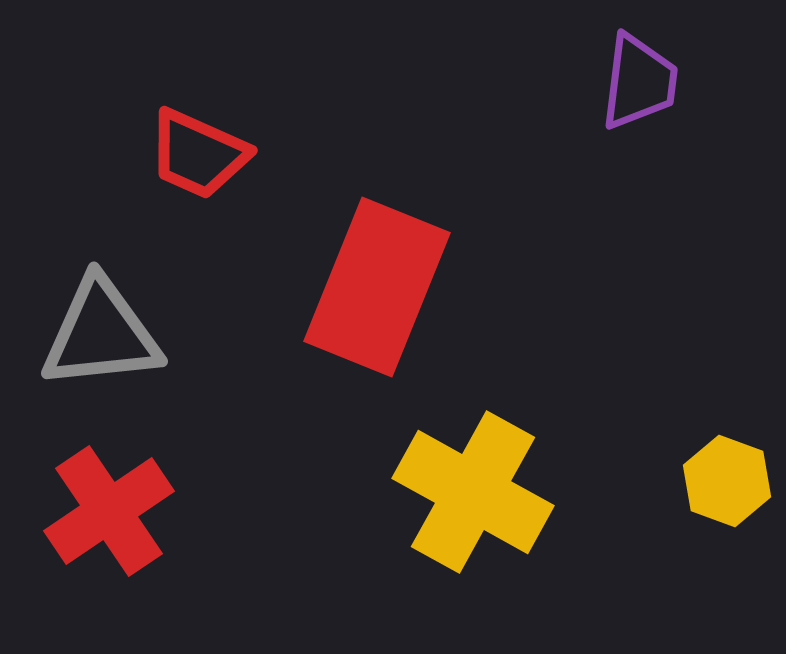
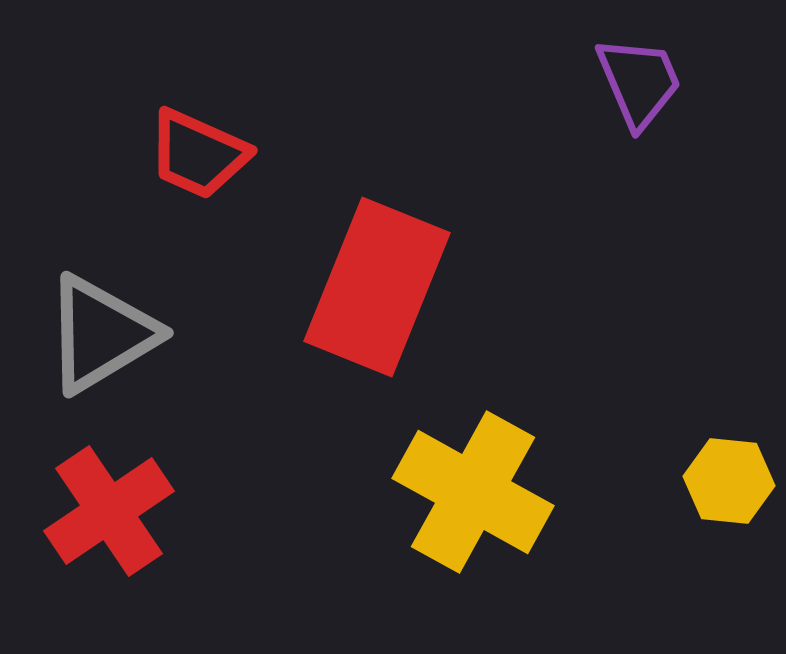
purple trapezoid: rotated 30 degrees counterclockwise
gray triangle: rotated 25 degrees counterclockwise
yellow hexagon: moved 2 px right; rotated 14 degrees counterclockwise
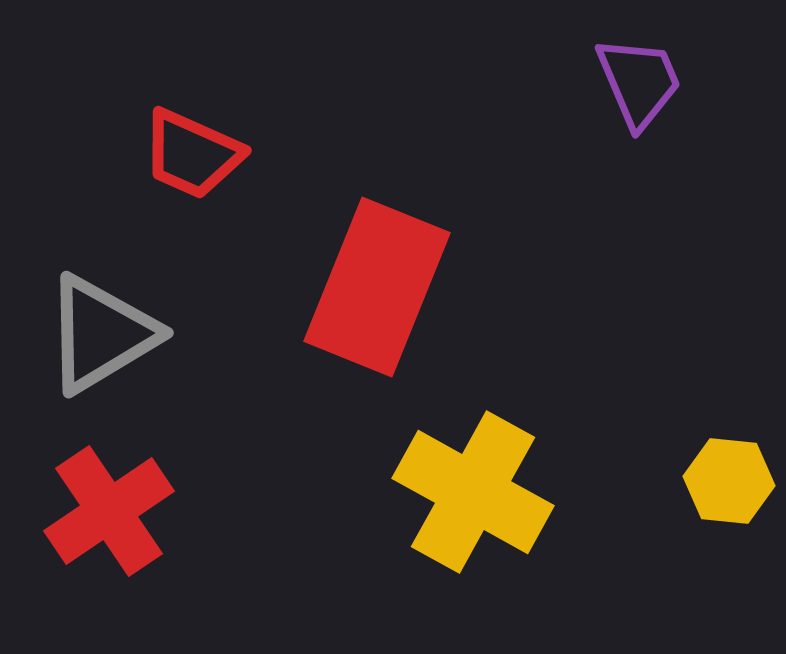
red trapezoid: moved 6 px left
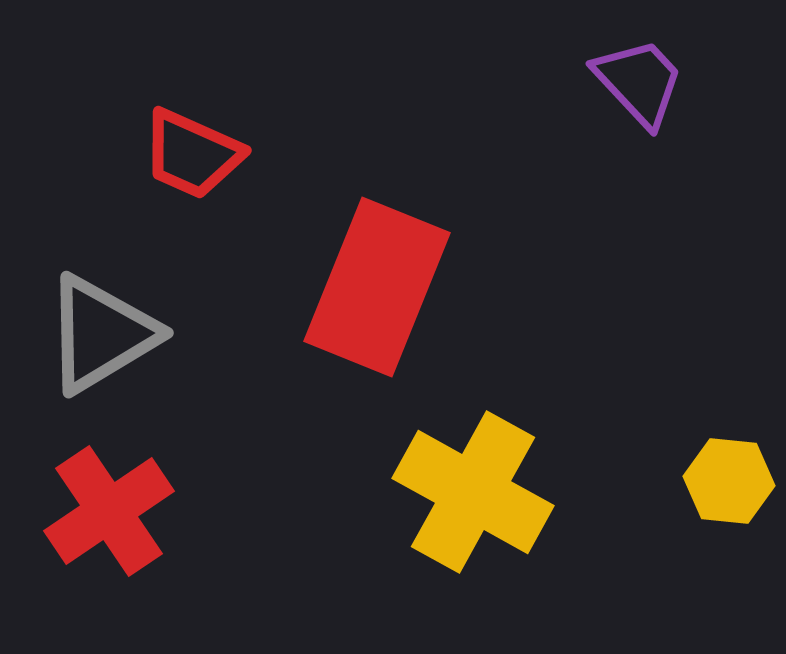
purple trapezoid: rotated 20 degrees counterclockwise
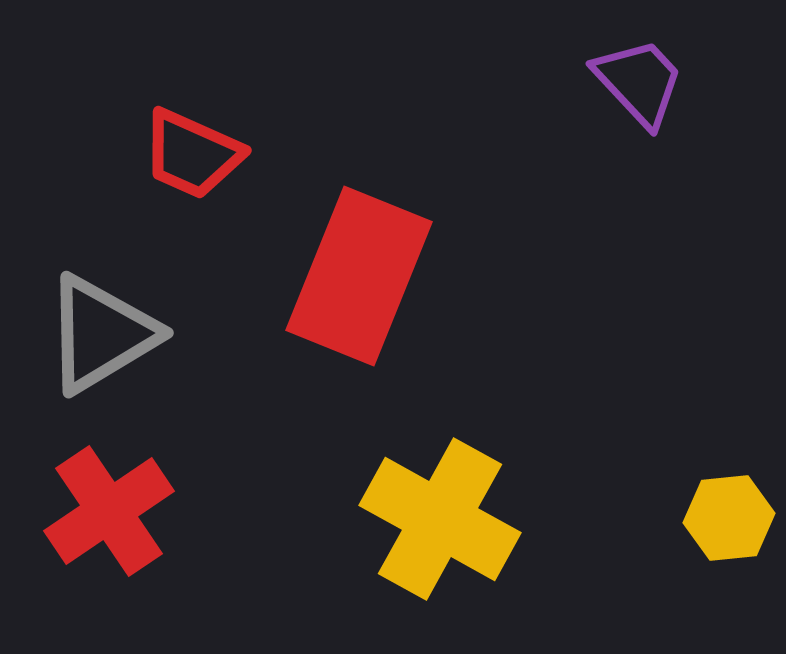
red rectangle: moved 18 px left, 11 px up
yellow hexagon: moved 37 px down; rotated 12 degrees counterclockwise
yellow cross: moved 33 px left, 27 px down
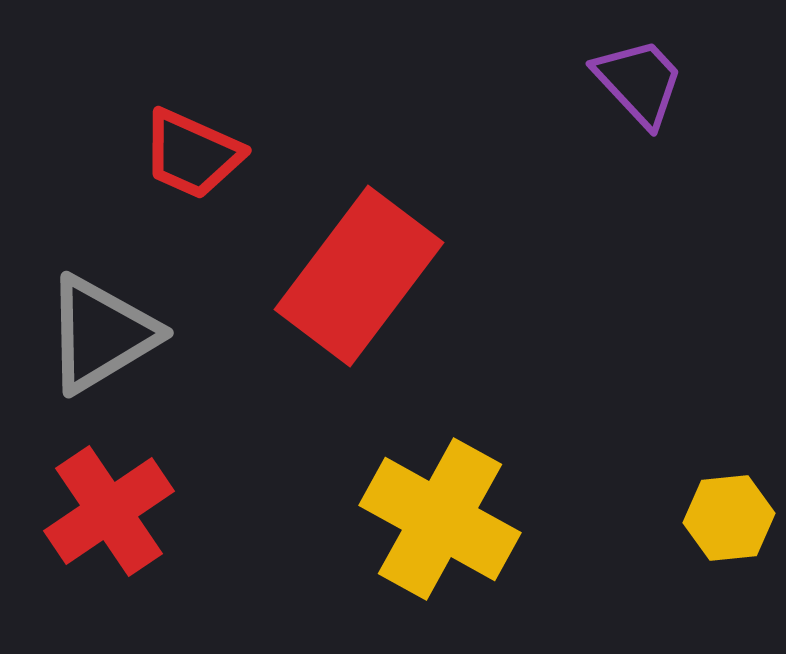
red rectangle: rotated 15 degrees clockwise
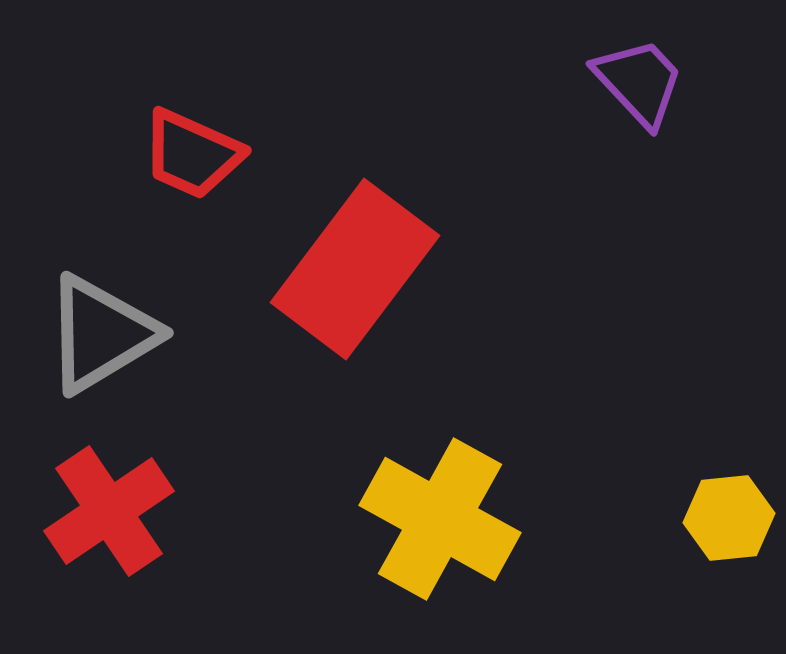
red rectangle: moved 4 px left, 7 px up
